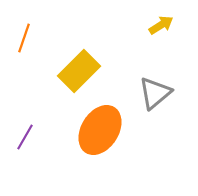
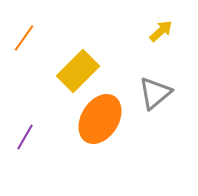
yellow arrow: moved 6 px down; rotated 10 degrees counterclockwise
orange line: rotated 16 degrees clockwise
yellow rectangle: moved 1 px left
orange ellipse: moved 11 px up
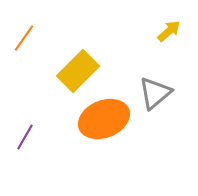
yellow arrow: moved 8 px right
orange ellipse: moved 4 px right; rotated 36 degrees clockwise
